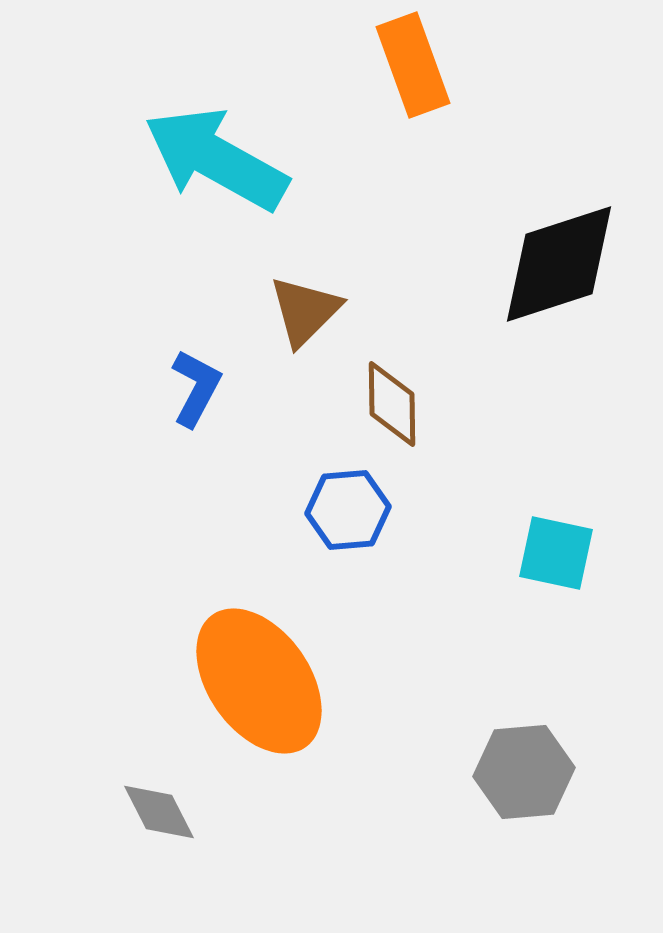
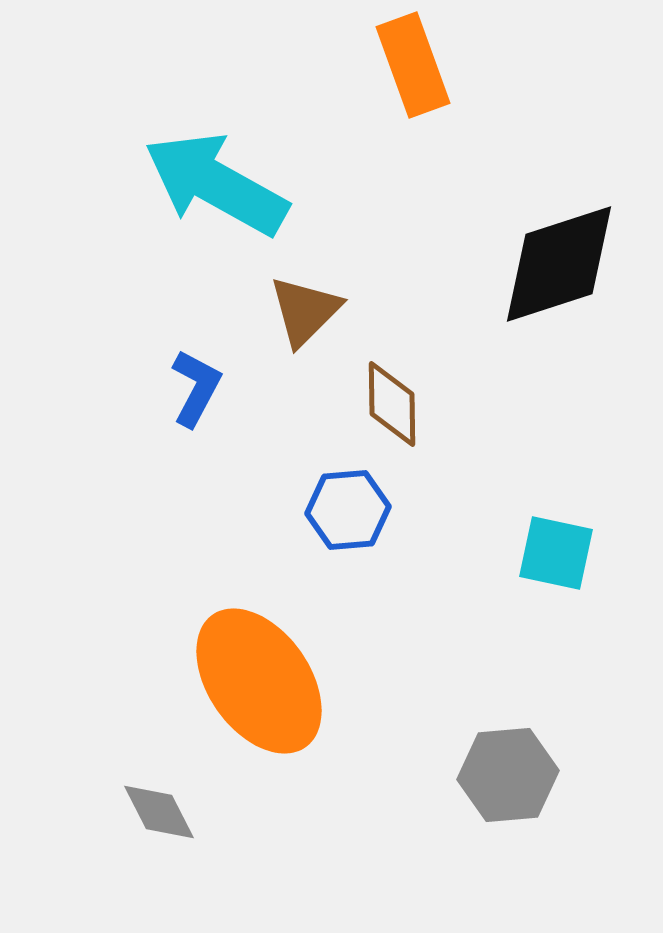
cyan arrow: moved 25 px down
gray hexagon: moved 16 px left, 3 px down
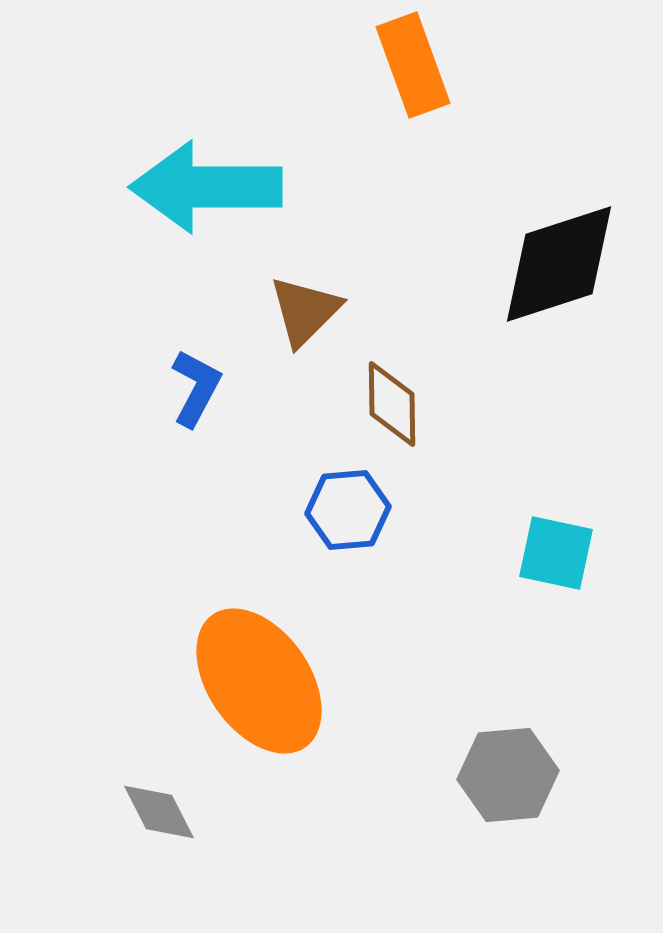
cyan arrow: moved 10 px left, 3 px down; rotated 29 degrees counterclockwise
